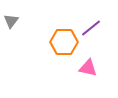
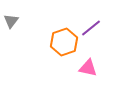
orange hexagon: rotated 20 degrees counterclockwise
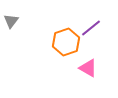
orange hexagon: moved 2 px right
pink triangle: rotated 18 degrees clockwise
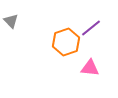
gray triangle: rotated 21 degrees counterclockwise
pink triangle: moved 2 px right; rotated 24 degrees counterclockwise
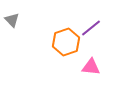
gray triangle: moved 1 px right, 1 px up
pink triangle: moved 1 px right, 1 px up
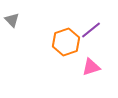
purple line: moved 2 px down
pink triangle: rotated 24 degrees counterclockwise
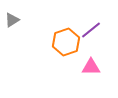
gray triangle: rotated 42 degrees clockwise
pink triangle: rotated 18 degrees clockwise
